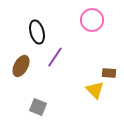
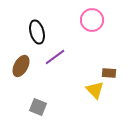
purple line: rotated 20 degrees clockwise
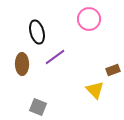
pink circle: moved 3 px left, 1 px up
brown ellipse: moved 1 px right, 2 px up; rotated 30 degrees counterclockwise
brown rectangle: moved 4 px right, 3 px up; rotated 24 degrees counterclockwise
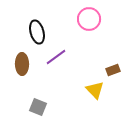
purple line: moved 1 px right
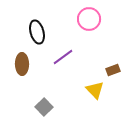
purple line: moved 7 px right
gray square: moved 6 px right; rotated 24 degrees clockwise
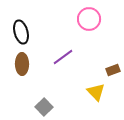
black ellipse: moved 16 px left
yellow triangle: moved 1 px right, 2 px down
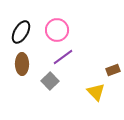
pink circle: moved 32 px left, 11 px down
black ellipse: rotated 45 degrees clockwise
gray square: moved 6 px right, 26 px up
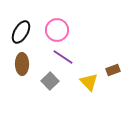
purple line: rotated 70 degrees clockwise
yellow triangle: moved 7 px left, 10 px up
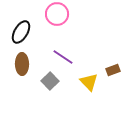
pink circle: moved 16 px up
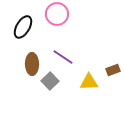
black ellipse: moved 2 px right, 5 px up
brown ellipse: moved 10 px right
yellow triangle: rotated 48 degrees counterclockwise
